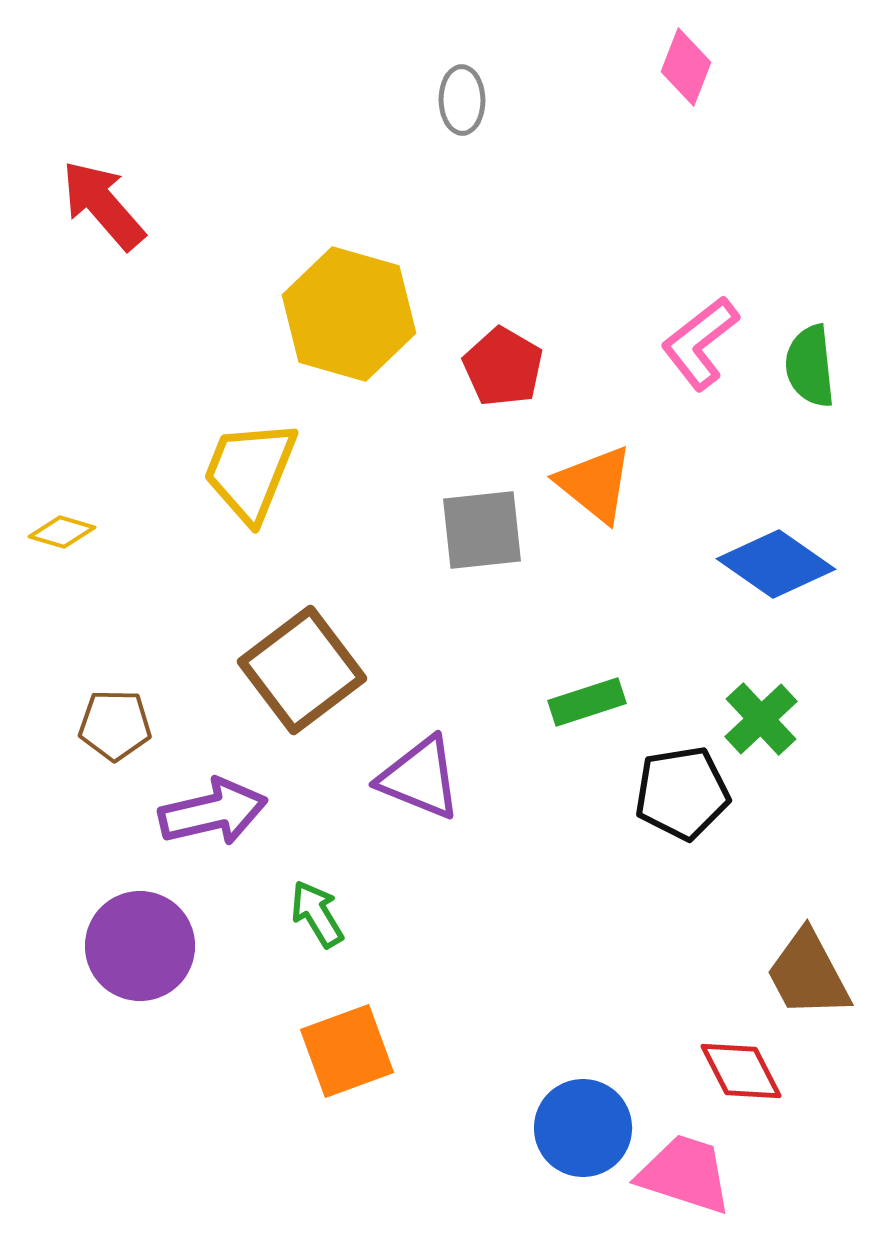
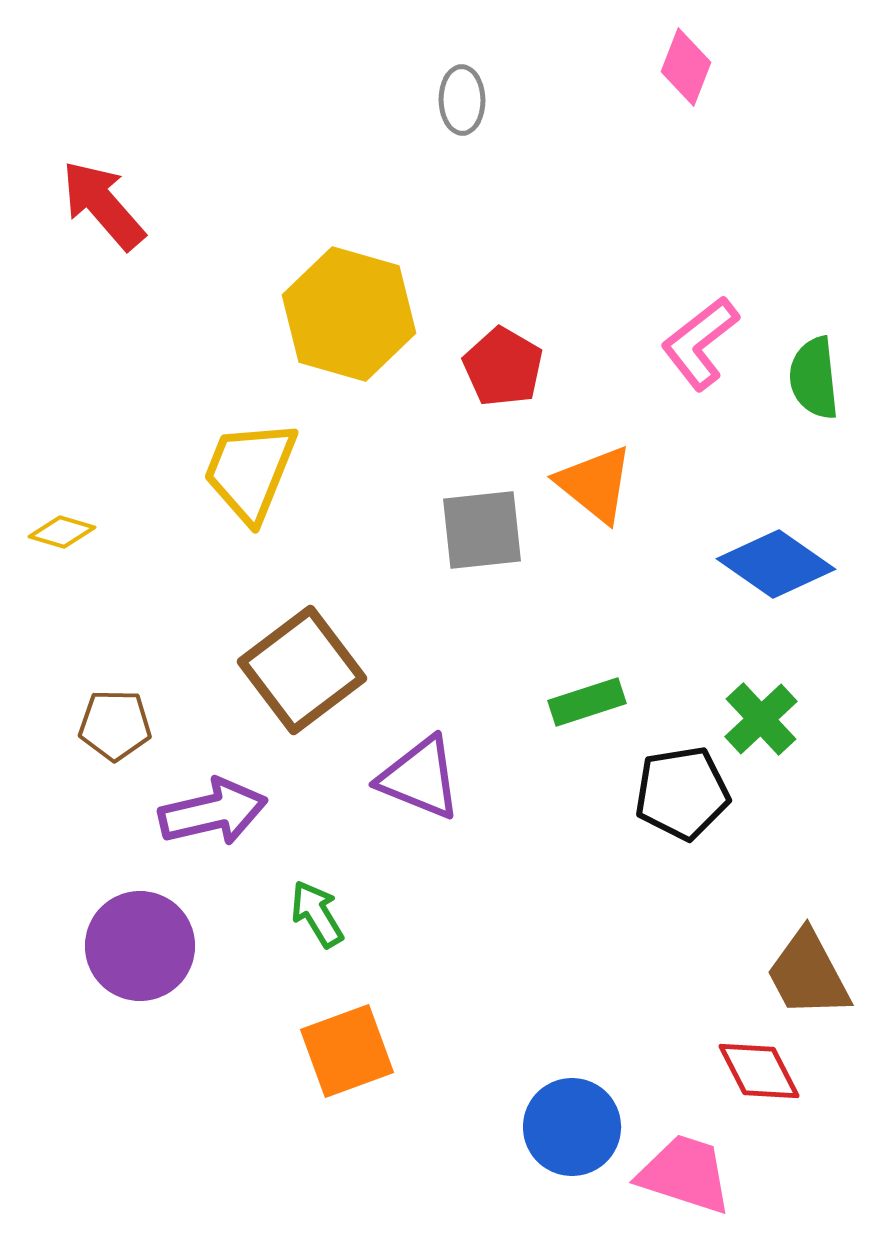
green semicircle: moved 4 px right, 12 px down
red diamond: moved 18 px right
blue circle: moved 11 px left, 1 px up
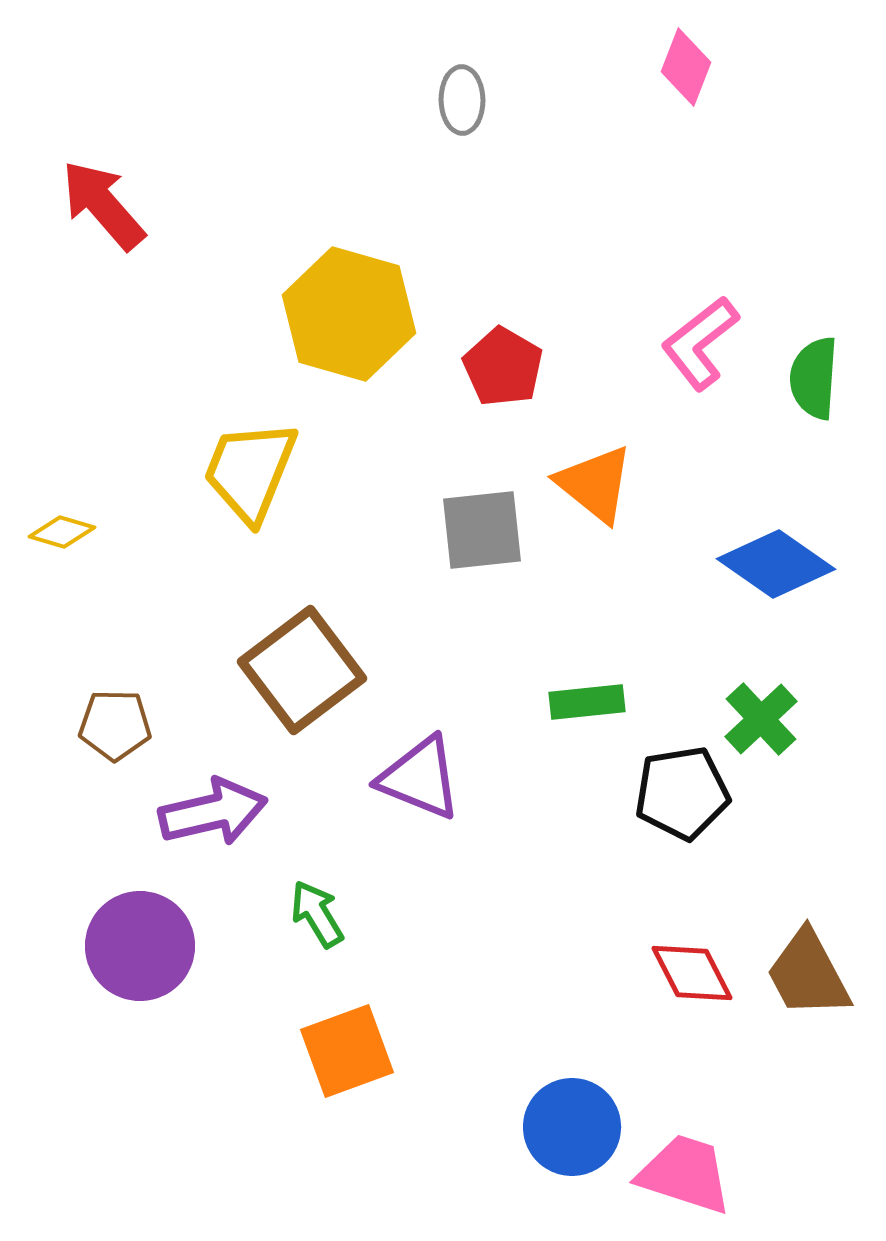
green semicircle: rotated 10 degrees clockwise
green rectangle: rotated 12 degrees clockwise
red diamond: moved 67 px left, 98 px up
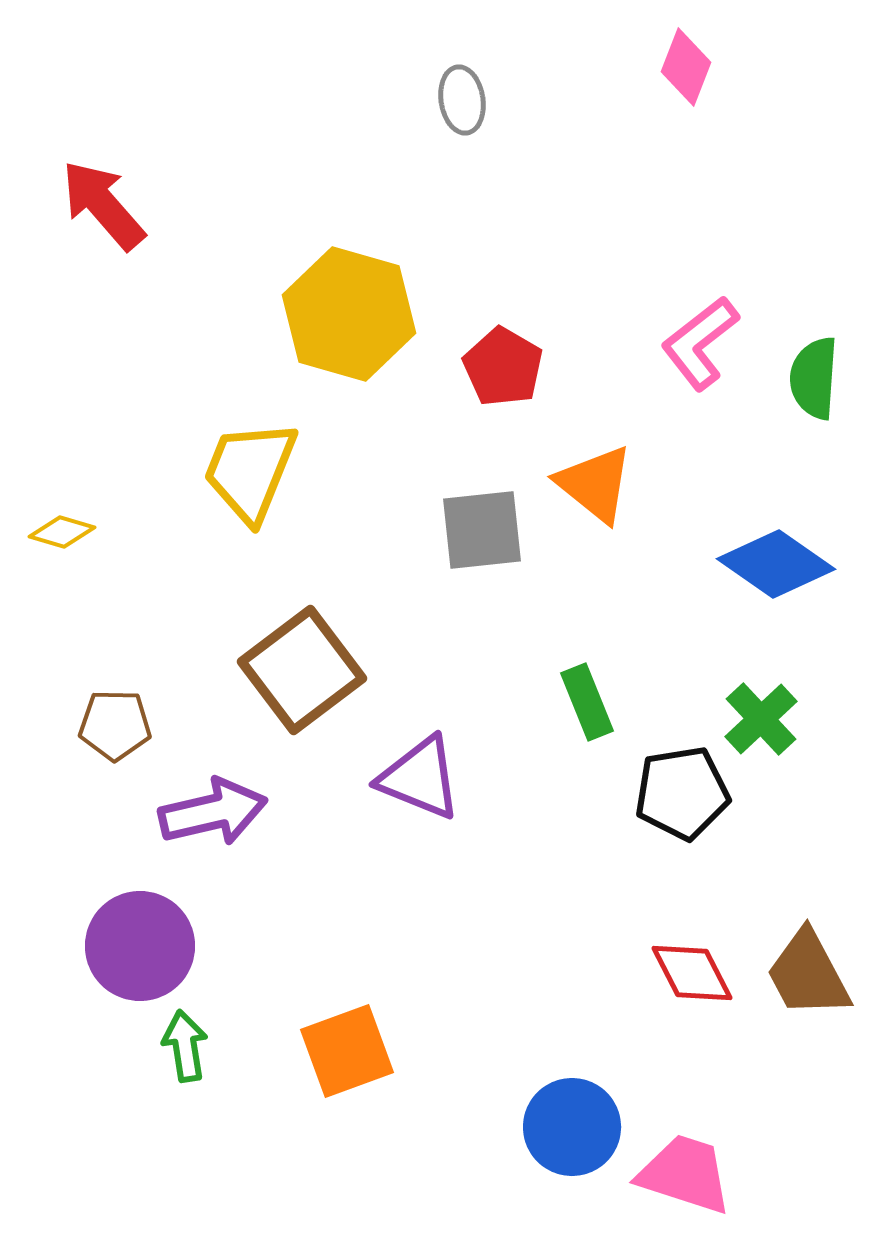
gray ellipse: rotated 8 degrees counterclockwise
green rectangle: rotated 74 degrees clockwise
green arrow: moved 132 px left, 132 px down; rotated 22 degrees clockwise
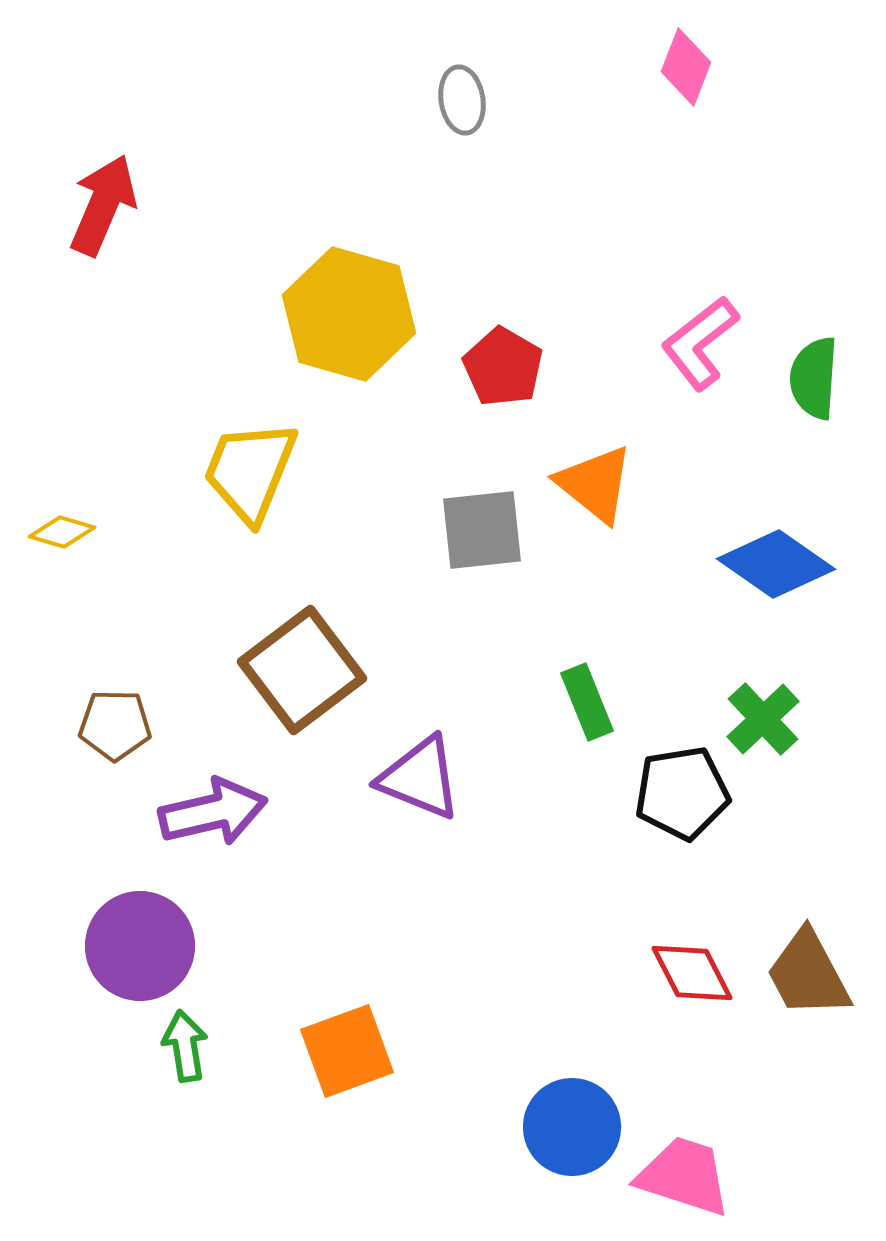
red arrow: rotated 64 degrees clockwise
green cross: moved 2 px right
pink trapezoid: moved 1 px left, 2 px down
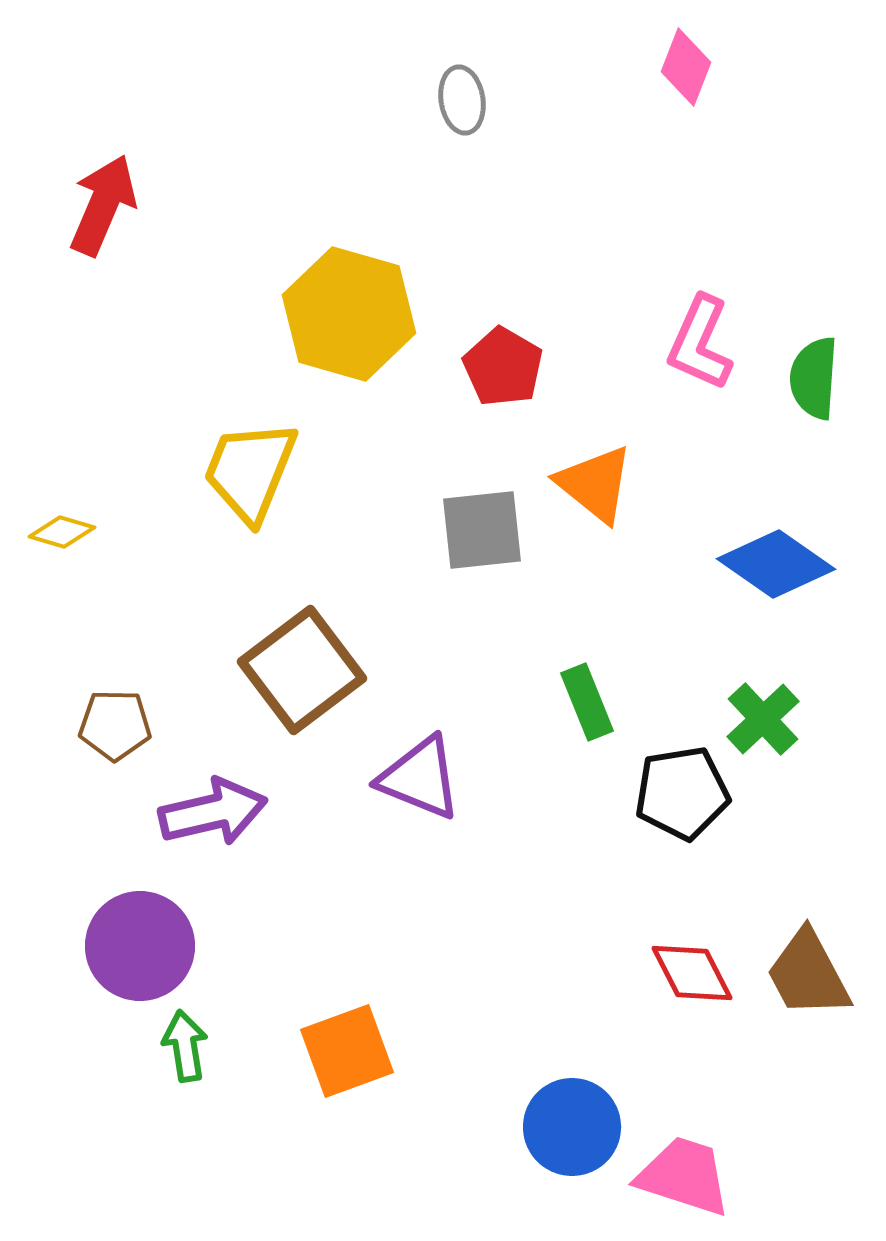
pink L-shape: rotated 28 degrees counterclockwise
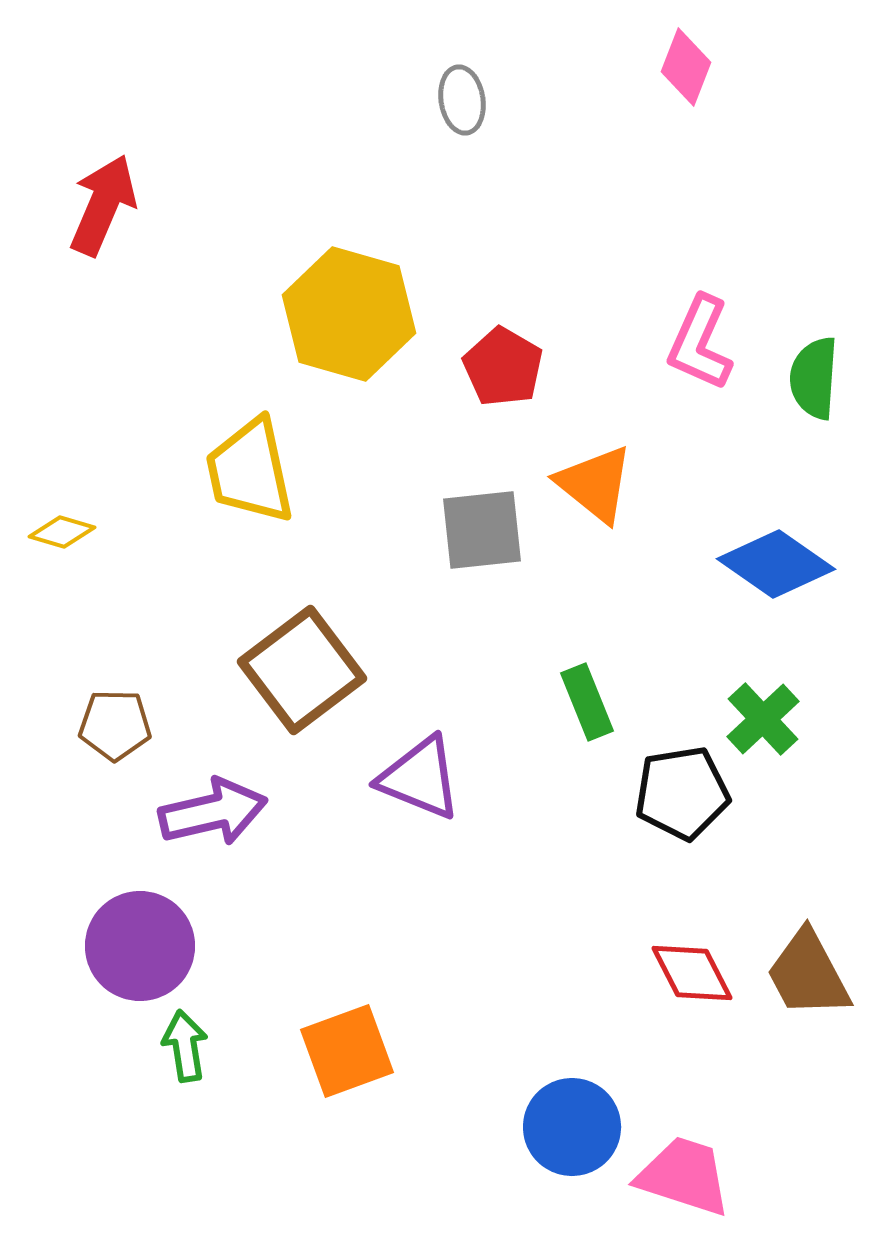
yellow trapezoid: rotated 34 degrees counterclockwise
